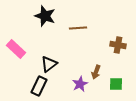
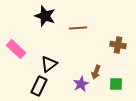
purple star: moved 1 px right
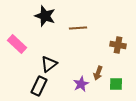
pink rectangle: moved 1 px right, 5 px up
brown arrow: moved 2 px right, 1 px down
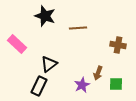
purple star: moved 1 px right, 1 px down
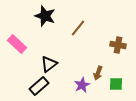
brown line: rotated 48 degrees counterclockwise
black rectangle: rotated 24 degrees clockwise
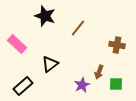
brown cross: moved 1 px left
black triangle: moved 1 px right
brown arrow: moved 1 px right, 1 px up
black rectangle: moved 16 px left
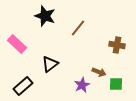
brown arrow: rotated 88 degrees counterclockwise
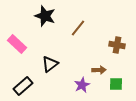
brown arrow: moved 2 px up; rotated 24 degrees counterclockwise
